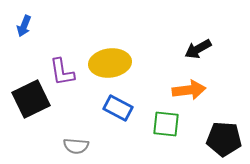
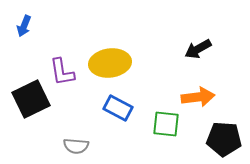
orange arrow: moved 9 px right, 7 px down
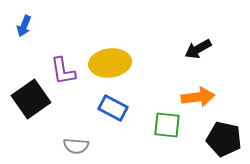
purple L-shape: moved 1 px right, 1 px up
black square: rotated 9 degrees counterclockwise
blue rectangle: moved 5 px left
green square: moved 1 px right, 1 px down
black pentagon: rotated 8 degrees clockwise
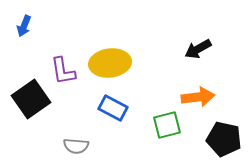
green square: rotated 20 degrees counterclockwise
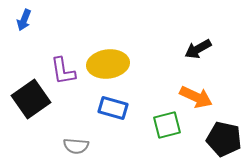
blue arrow: moved 6 px up
yellow ellipse: moved 2 px left, 1 px down
orange arrow: moved 2 px left; rotated 32 degrees clockwise
blue rectangle: rotated 12 degrees counterclockwise
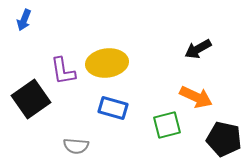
yellow ellipse: moved 1 px left, 1 px up
